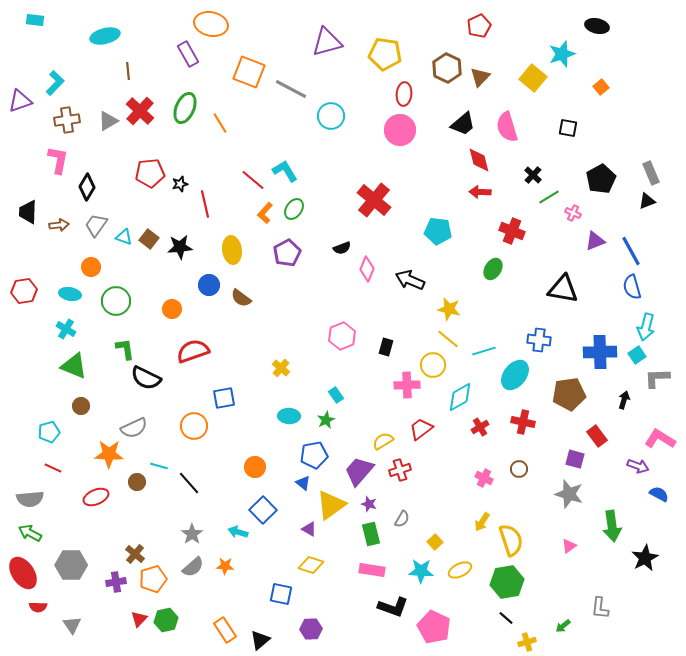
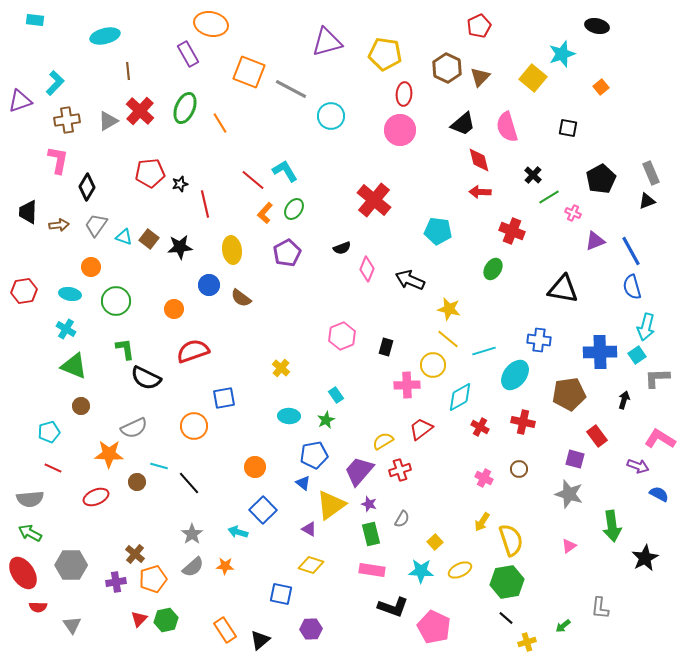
orange circle at (172, 309): moved 2 px right
red cross at (480, 427): rotated 30 degrees counterclockwise
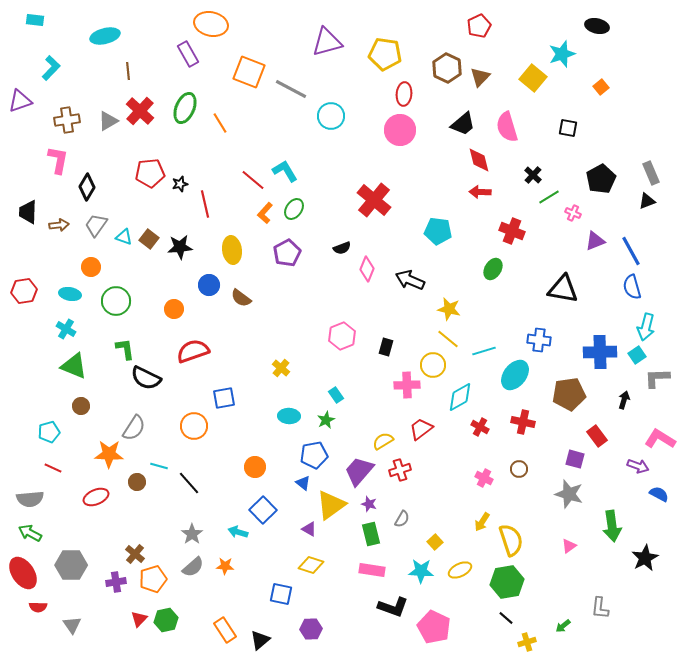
cyan L-shape at (55, 83): moved 4 px left, 15 px up
gray semicircle at (134, 428): rotated 32 degrees counterclockwise
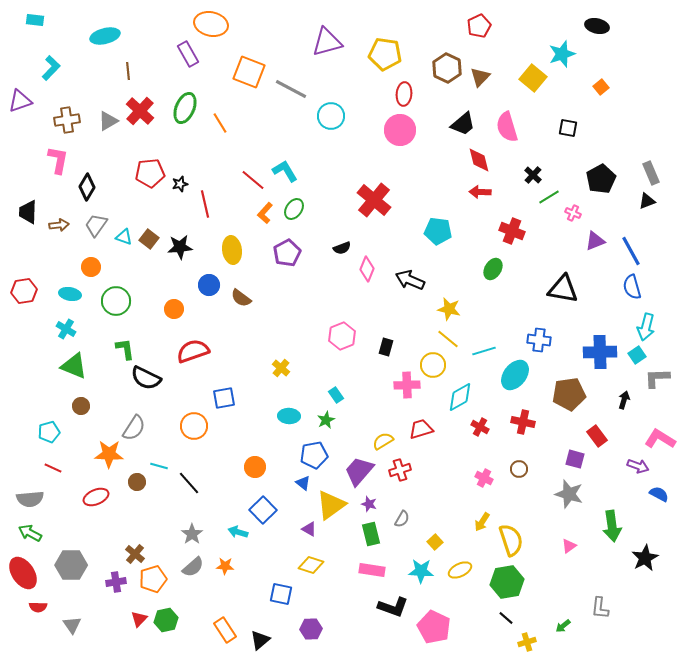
red trapezoid at (421, 429): rotated 20 degrees clockwise
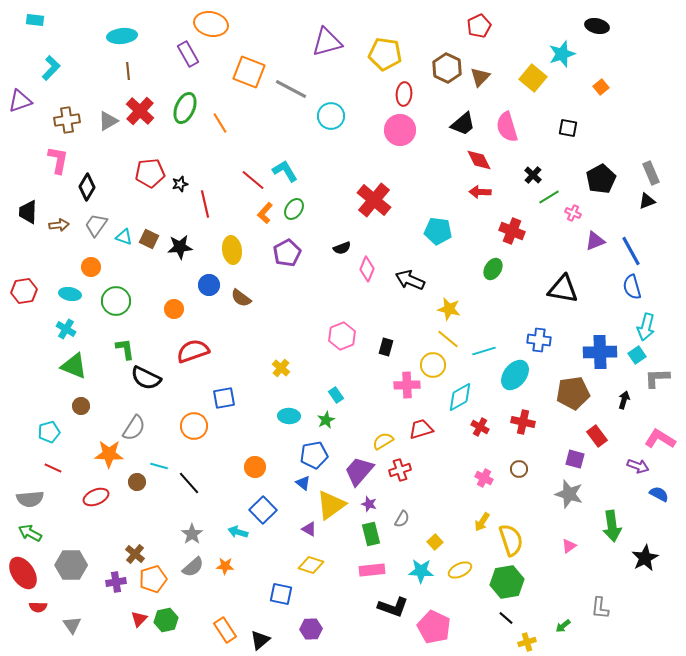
cyan ellipse at (105, 36): moved 17 px right; rotated 8 degrees clockwise
red diamond at (479, 160): rotated 12 degrees counterclockwise
brown square at (149, 239): rotated 12 degrees counterclockwise
brown pentagon at (569, 394): moved 4 px right, 1 px up
pink rectangle at (372, 570): rotated 15 degrees counterclockwise
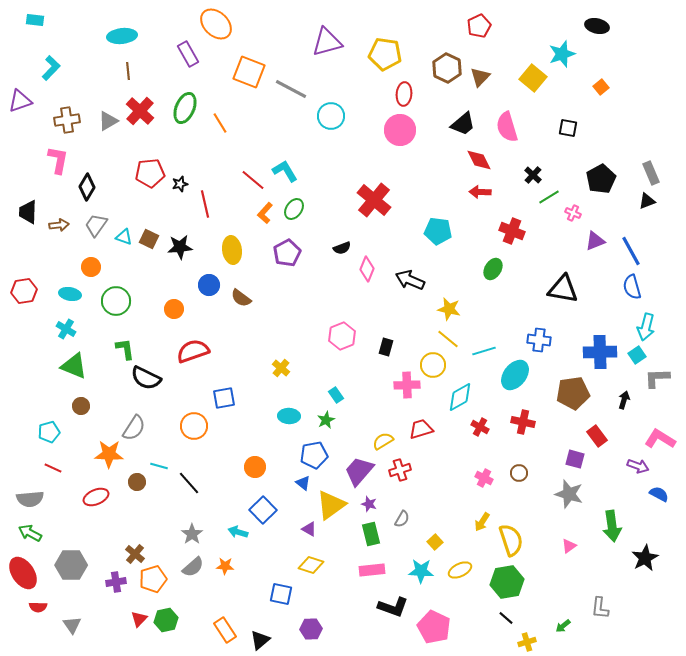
orange ellipse at (211, 24): moved 5 px right; rotated 32 degrees clockwise
brown circle at (519, 469): moved 4 px down
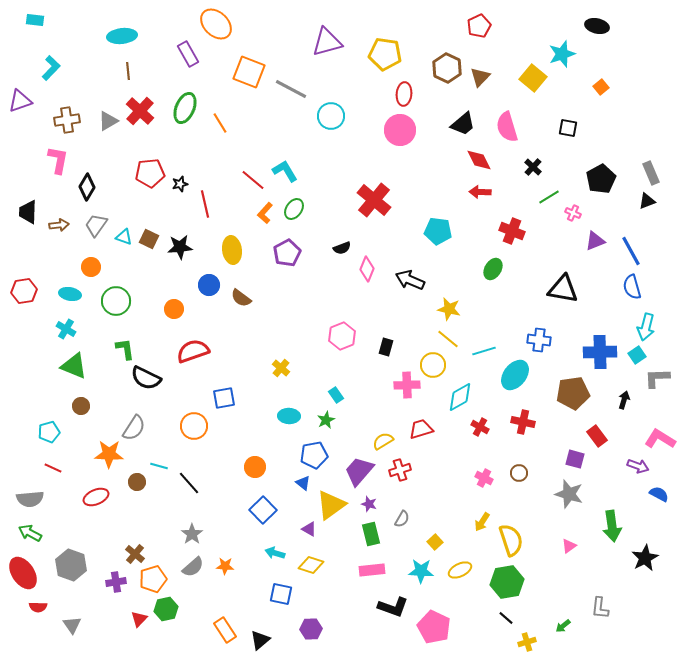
black cross at (533, 175): moved 8 px up
cyan arrow at (238, 532): moved 37 px right, 21 px down
gray hexagon at (71, 565): rotated 20 degrees clockwise
green hexagon at (166, 620): moved 11 px up
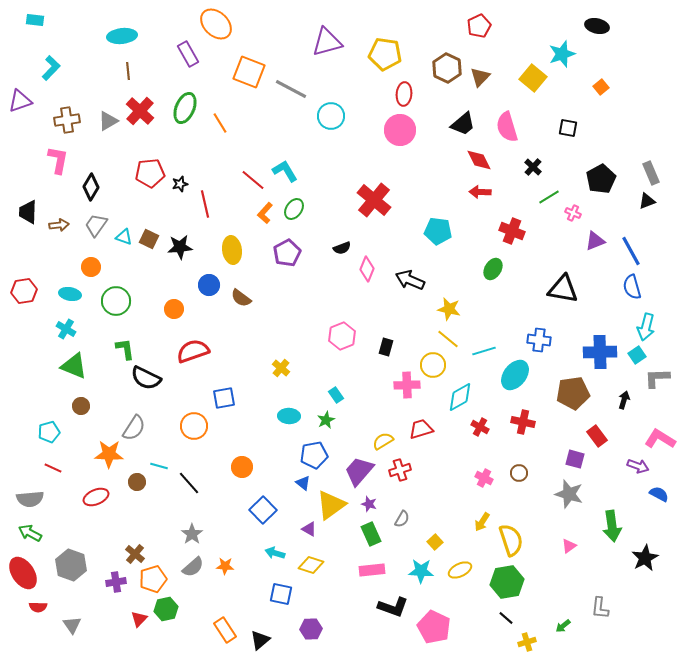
black diamond at (87, 187): moved 4 px right
orange circle at (255, 467): moved 13 px left
green rectangle at (371, 534): rotated 10 degrees counterclockwise
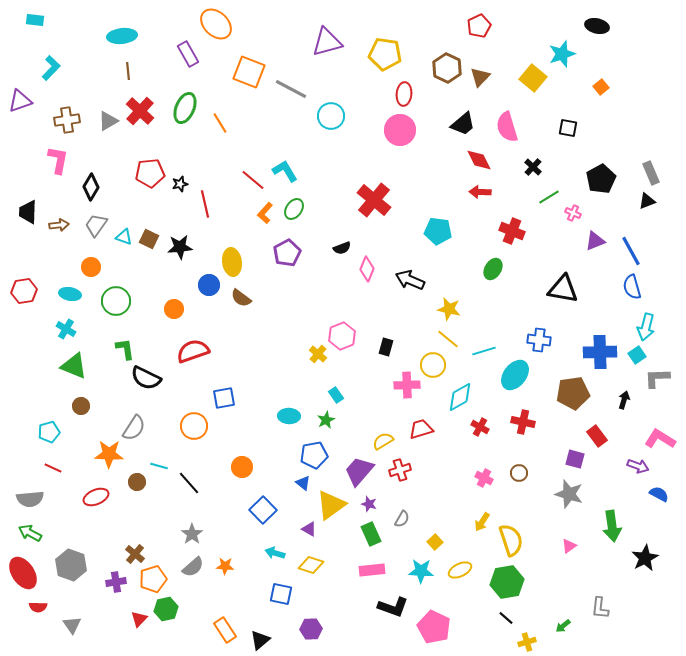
yellow ellipse at (232, 250): moved 12 px down
yellow cross at (281, 368): moved 37 px right, 14 px up
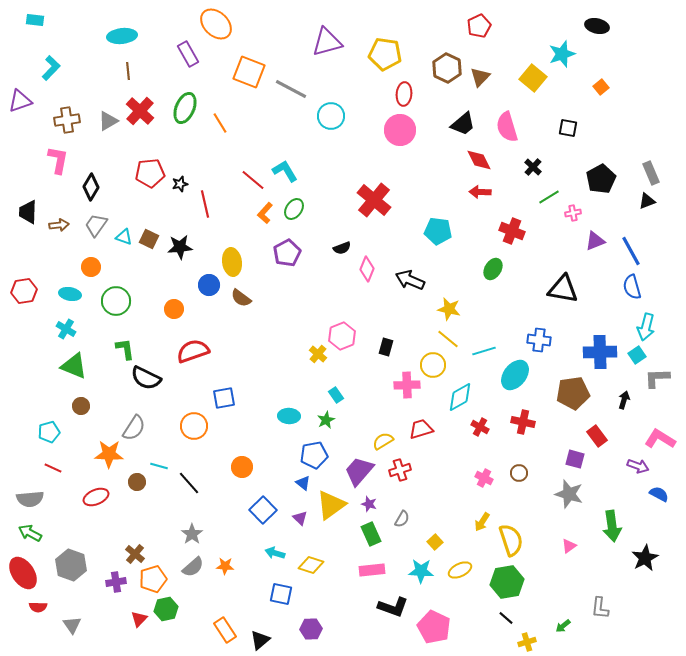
pink cross at (573, 213): rotated 35 degrees counterclockwise
purple triangle at (309, 529): moved 9 px left, 11 px up; rotated 14 degrees clockwise
